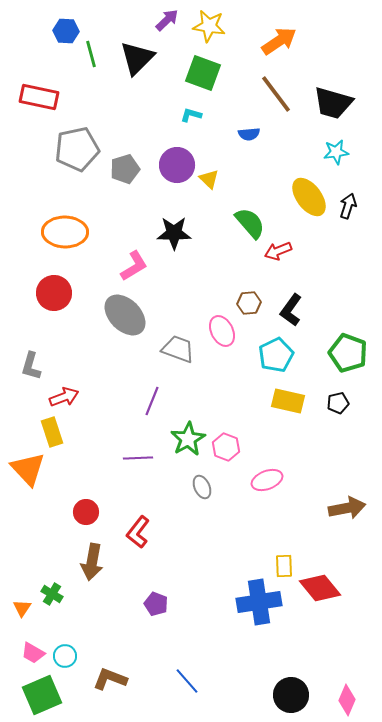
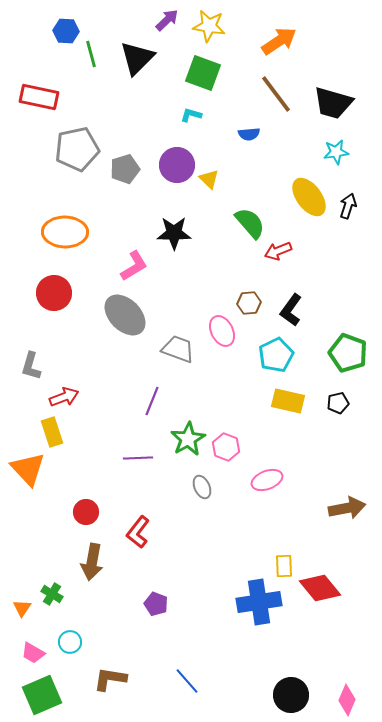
cyan circle at (65, 656): moved 5 px right, 14 px up
brown L-shape at (110, 679): rotated 12 degrees counterclockwise
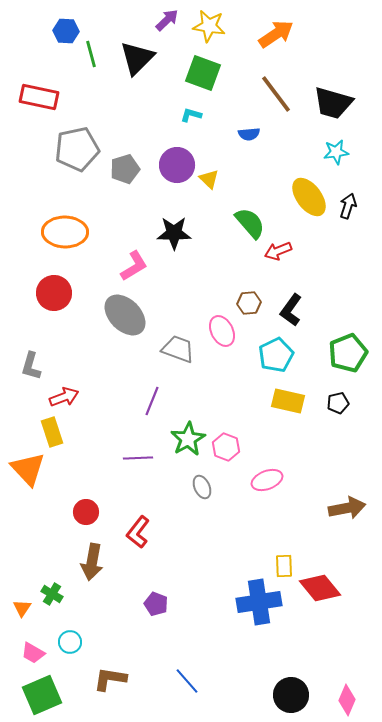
orange arrow at (279, 41): moved 3 px left, 7 px up
green pentagon at (348, 353): rotated 30 degrees clockwise
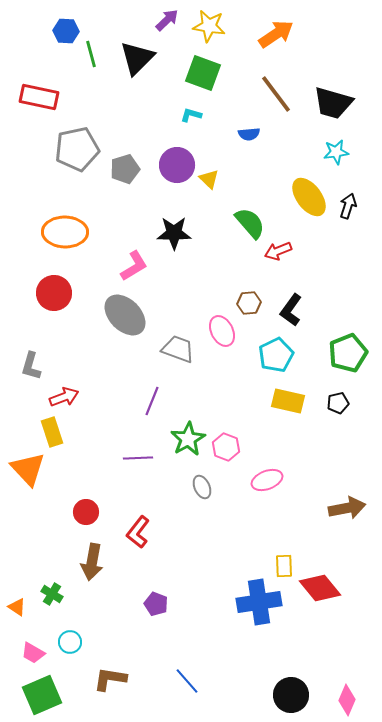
orange triangle at (22, 608): moved 5 px left, 1 px up; rotated 30 degrees counterclockwise
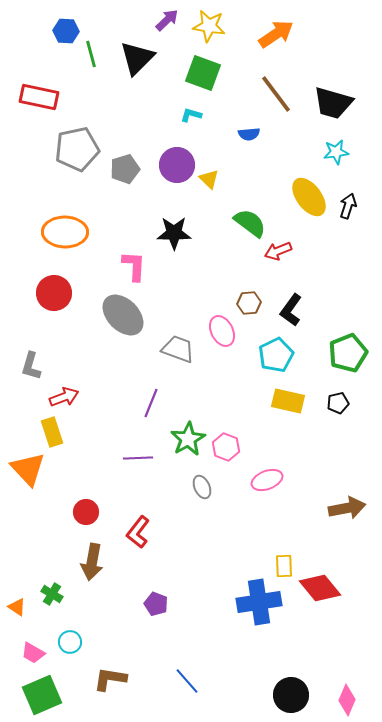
green semicircle at (250, 223): rotated 12 degrees counterclockwise
pink L-shape at (134, 266): rotated 56 degrees counterclockwise
gray ellipse at (125, 315): moved 2 px left
purple line at (152, 401): moved 1 px left, 2 px down
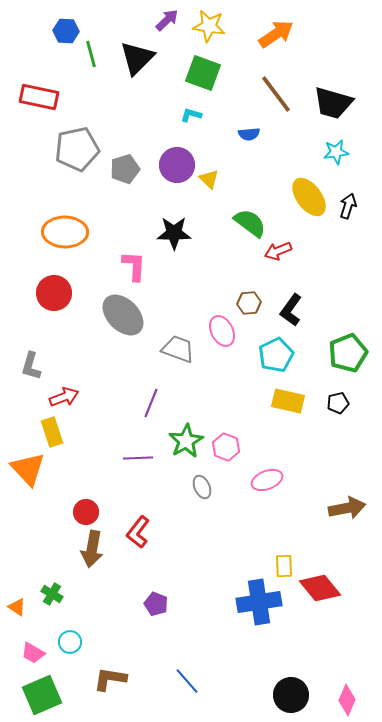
green star at (188, 439): moved 2 px left, 2 px down
brown arrow at (92, 562): moved 13 px up
